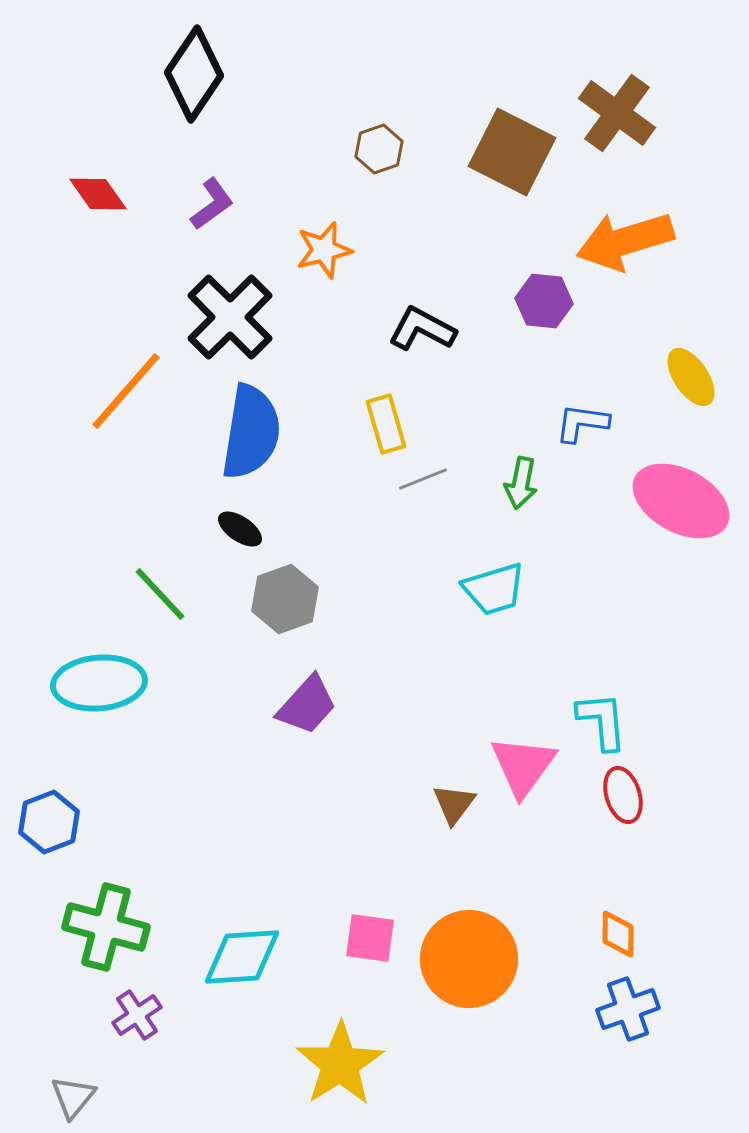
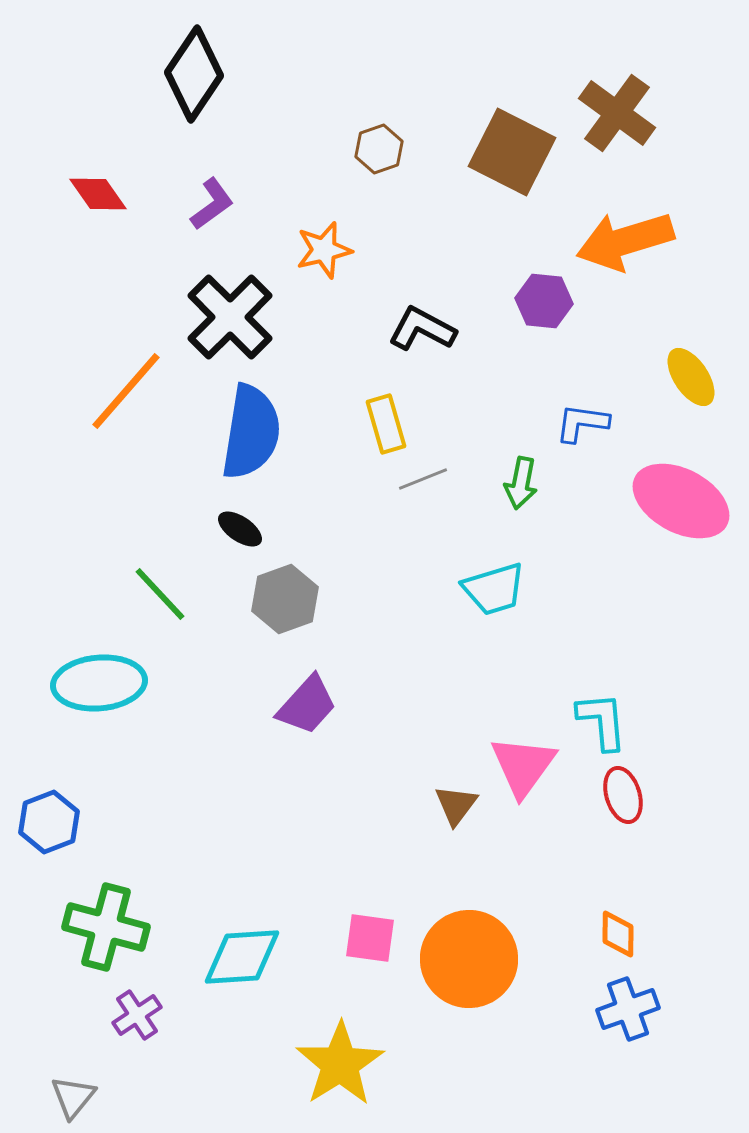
brown triangle: moved 2 px right, 1 px down
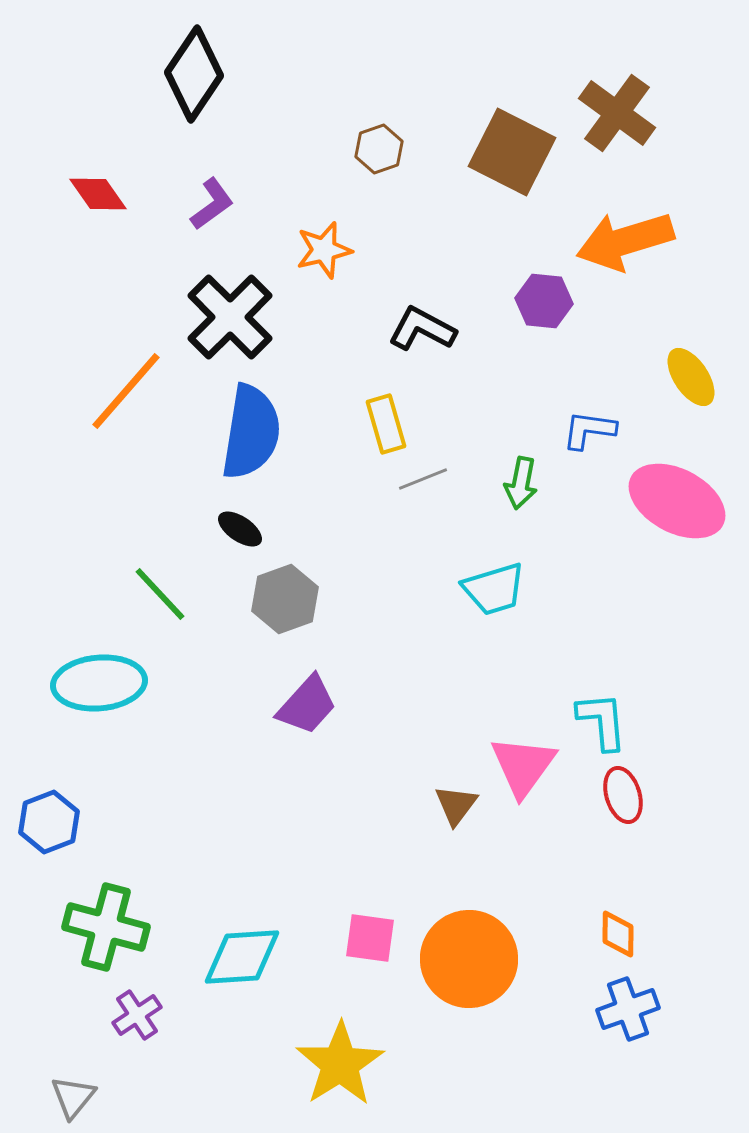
blue L-shape: moved 7 px right, 7 px down
pink ellipse: moved 4 px left
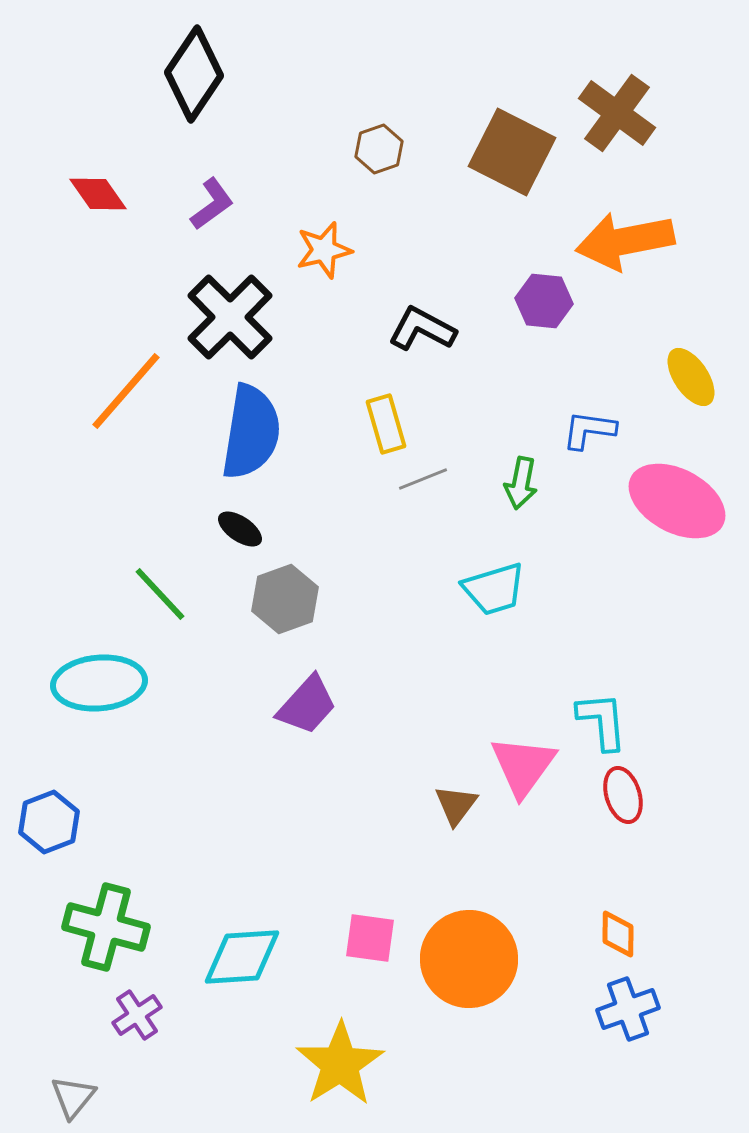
orange arrow: rotated 6 degrees clockwise
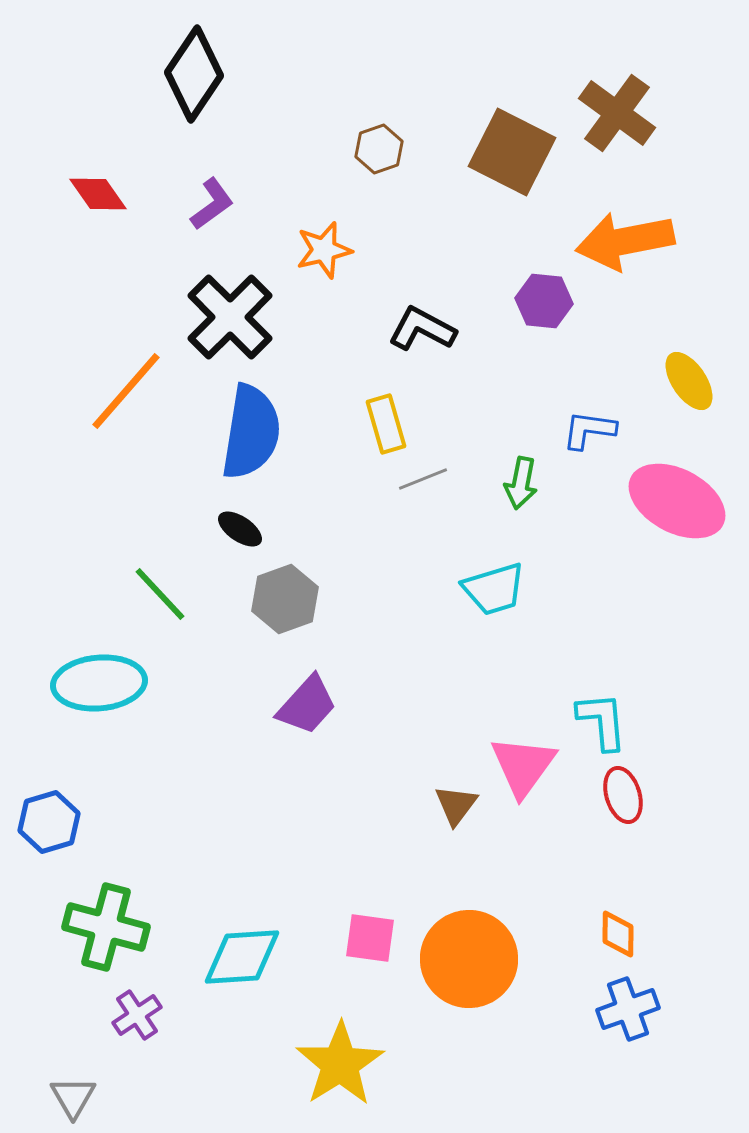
yellow ellipse: moved 2 px left, 4 px down
blue hexagon: rotated 4 degrees clockwise
gray triangle: rotated 9 degrees counterclockwise
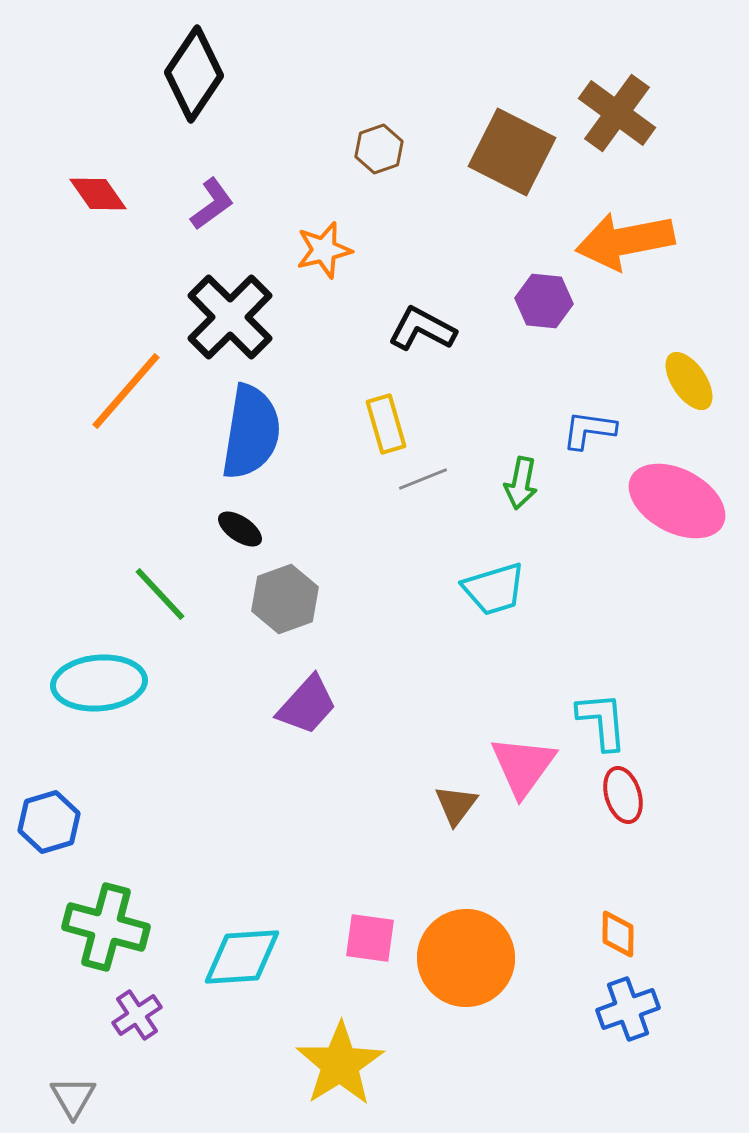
orange circle: moved 3 px left, 1 px up
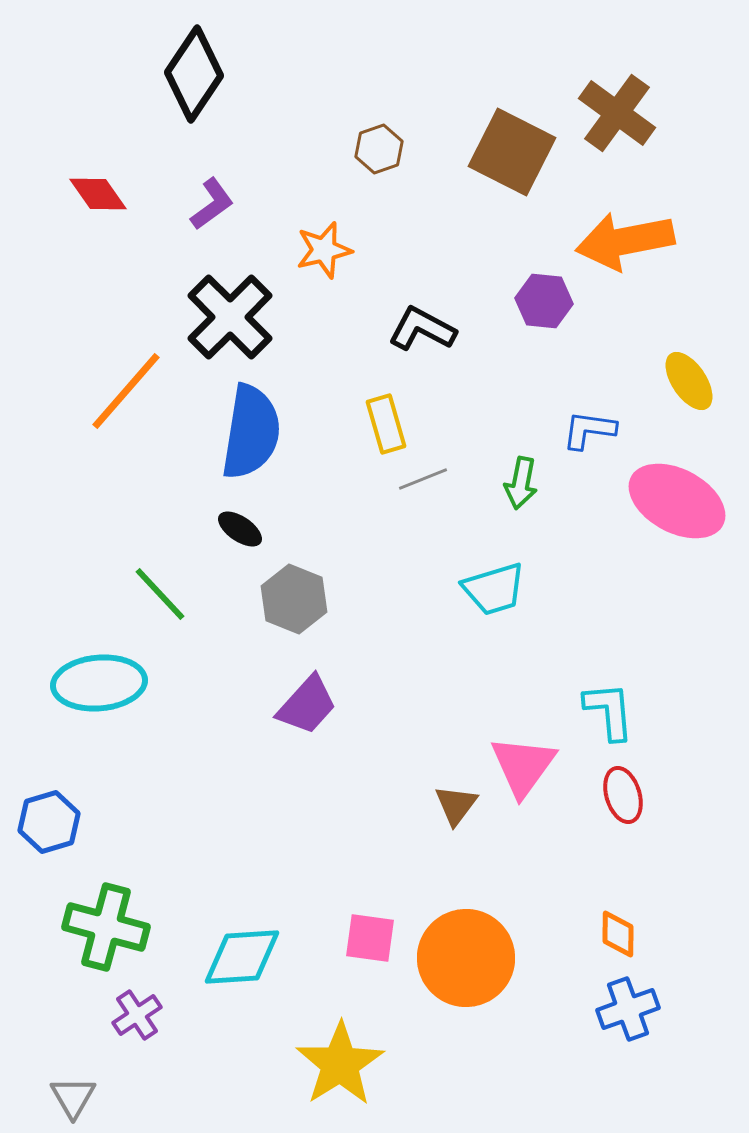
gray hexagon: moved 9 px right; rotated 18 degrees counterclockwise
cyan L-shape: moved 7 px right, 10 px up
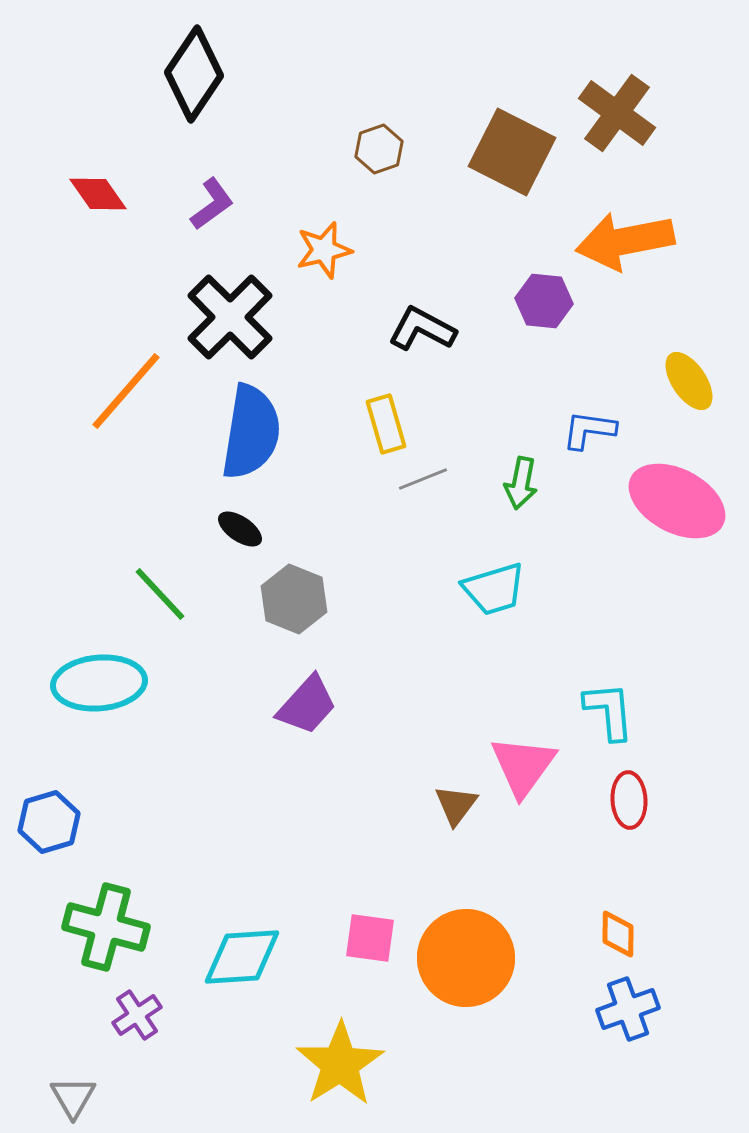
red ellipse: moved 6 px right, 5 px down; rotated 14 degrees clockwise
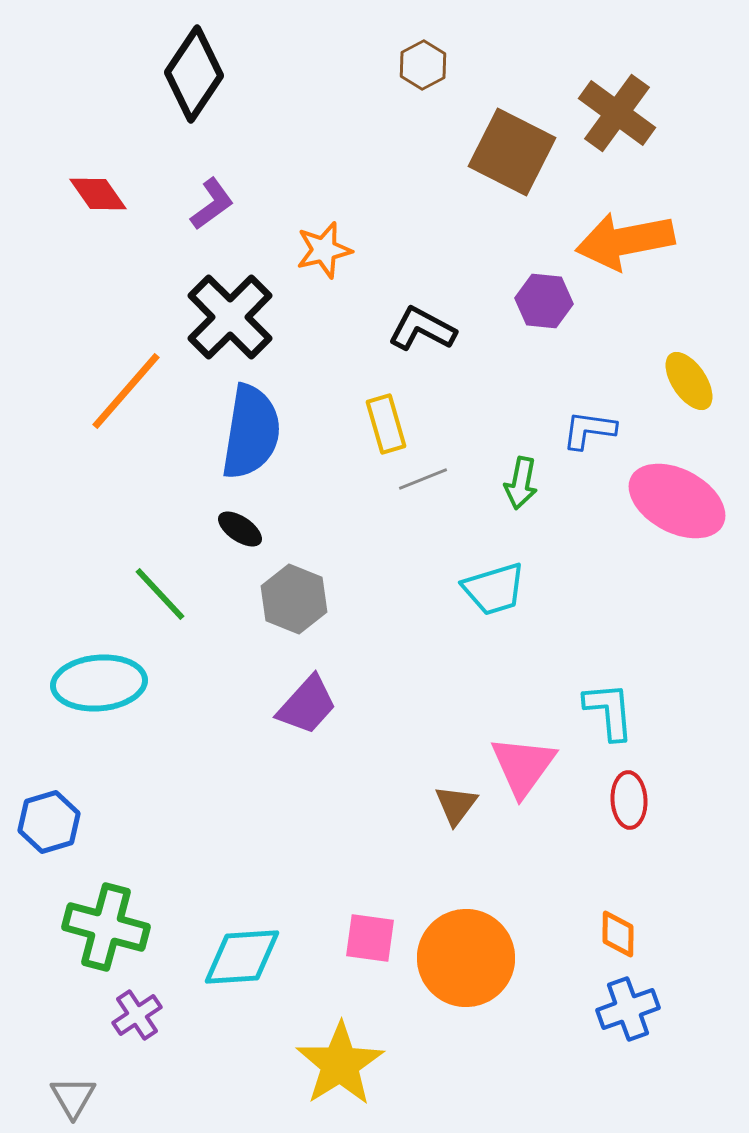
brown hexagon: moved 44 px right, 84 px up; rotated 9 degrees counterclockwise
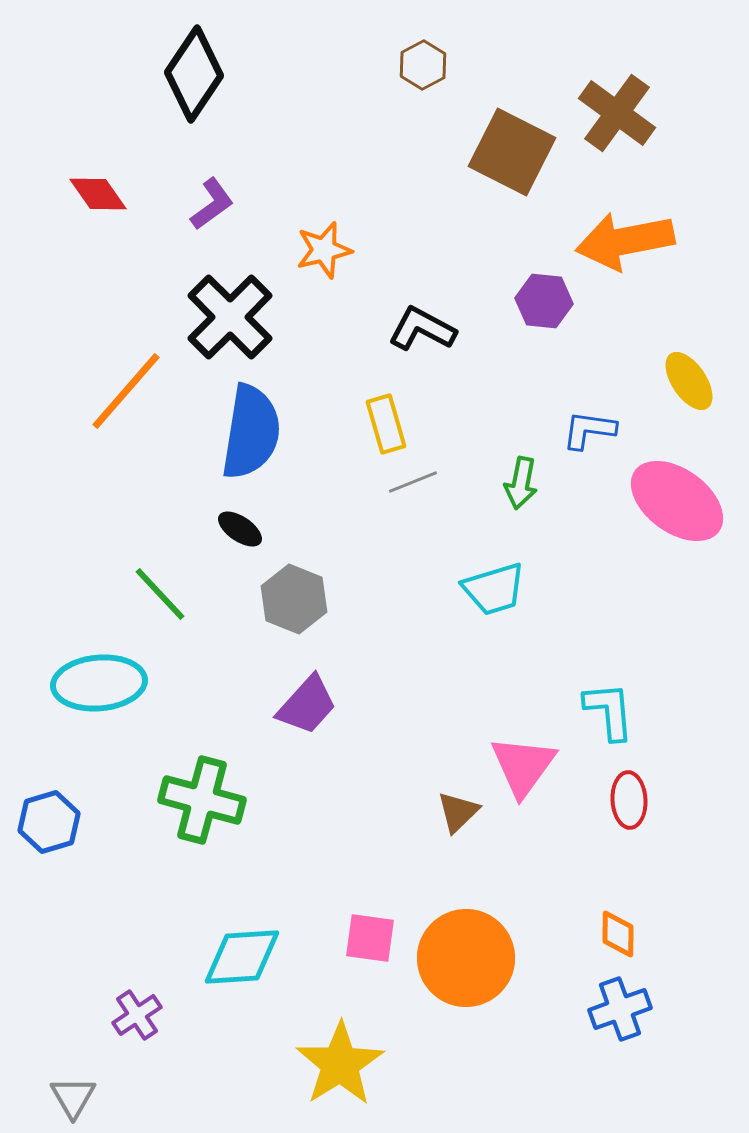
gray line: moved 10 px left, 3 px down
pink ellipse: rotated 8 degrees clockwise
brown triangle: moved 2 px right, 7 px down; rotated 9 degrees clockwise
green cross: moved 96 px right, 127 px up
blue cross: moved 8 px left
